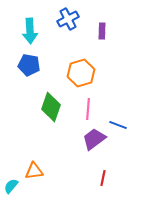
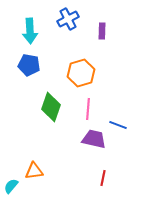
purple trapezoid: rotated 50 degrees clockwise
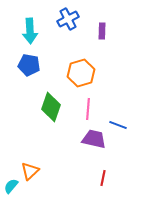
orange triangle: moved 4 px left; rotated 36 degrees counterclockwise
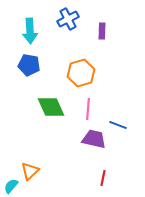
green diamond: rotated 44 degrees counterclockwise
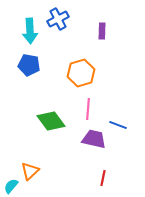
blue cross: moved 10 px left
green diamond: moved 14 px down; rotated 12 degrees counterclockwise
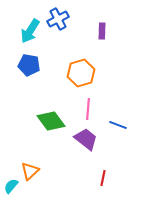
cyan arrow: rotated 35 degrees clockwise
purple trapezoid: moved 8 px left; rotated 25 degrees clockwise
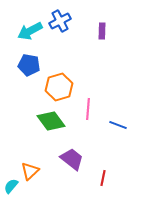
blue cross: moved 2 px right, 2 px down
cyan arrow: rotated 30 degrees clockwise
orange hexagon: moved 22 px left, 14 px down
purple trapezoid: moved 14 px left, 20 px down
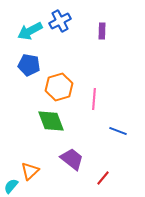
pink line: moved 6 px right, 10 px up
green diamond: rotated 16 degrees clockwise
blue line: moved 6 px down
red line: rotated 28 degrees clockwise
